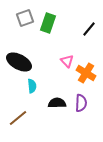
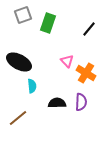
gray square: moved 2 px left, 3 px up
purple semicircle: moved 1 px up
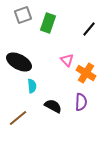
pink triangle: moved 1 px up
black semicircle: moved 4 px left, 3 px down; rotated 30 degrees clockwise
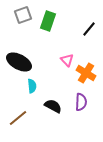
green rectangle: moved 2 px up
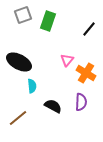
pink triangle: rotated 24 degrees clockwise
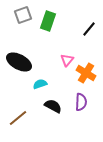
cyan semicircle: moved 8 px right, 2 px up; rotated 104 degrees counterclockwise
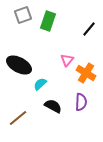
black ellipse: moved 3 px down
cyan semicircle: rotated 24 degrees counterclockwise
